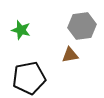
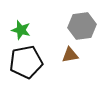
black pentagon: moved 3 px left, 16 px up
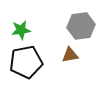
gray hexagon: moved 1 px left
green star: rotated 24 degrees counterclockwise
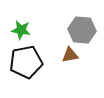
gray hexagon: moved 1 px right, 4 px down; rotated 12 degrees clockwise
green star: rotated 18 degrees clockwise
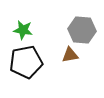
green star: moved 2 px right
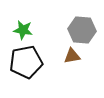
brown triangle: moved 2 px right, 1 px down
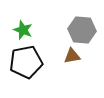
green star: rotated 12 degrees clockwise
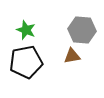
green star: moved 3 px right
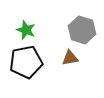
gray hexagon: rotated 12 degrees clockwise
brown triangle: moved 2 px left, 2 px down
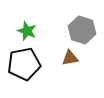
green star: moved 1 px right, 1 px down
black pentagon: moved 2 px left, 2 px down
